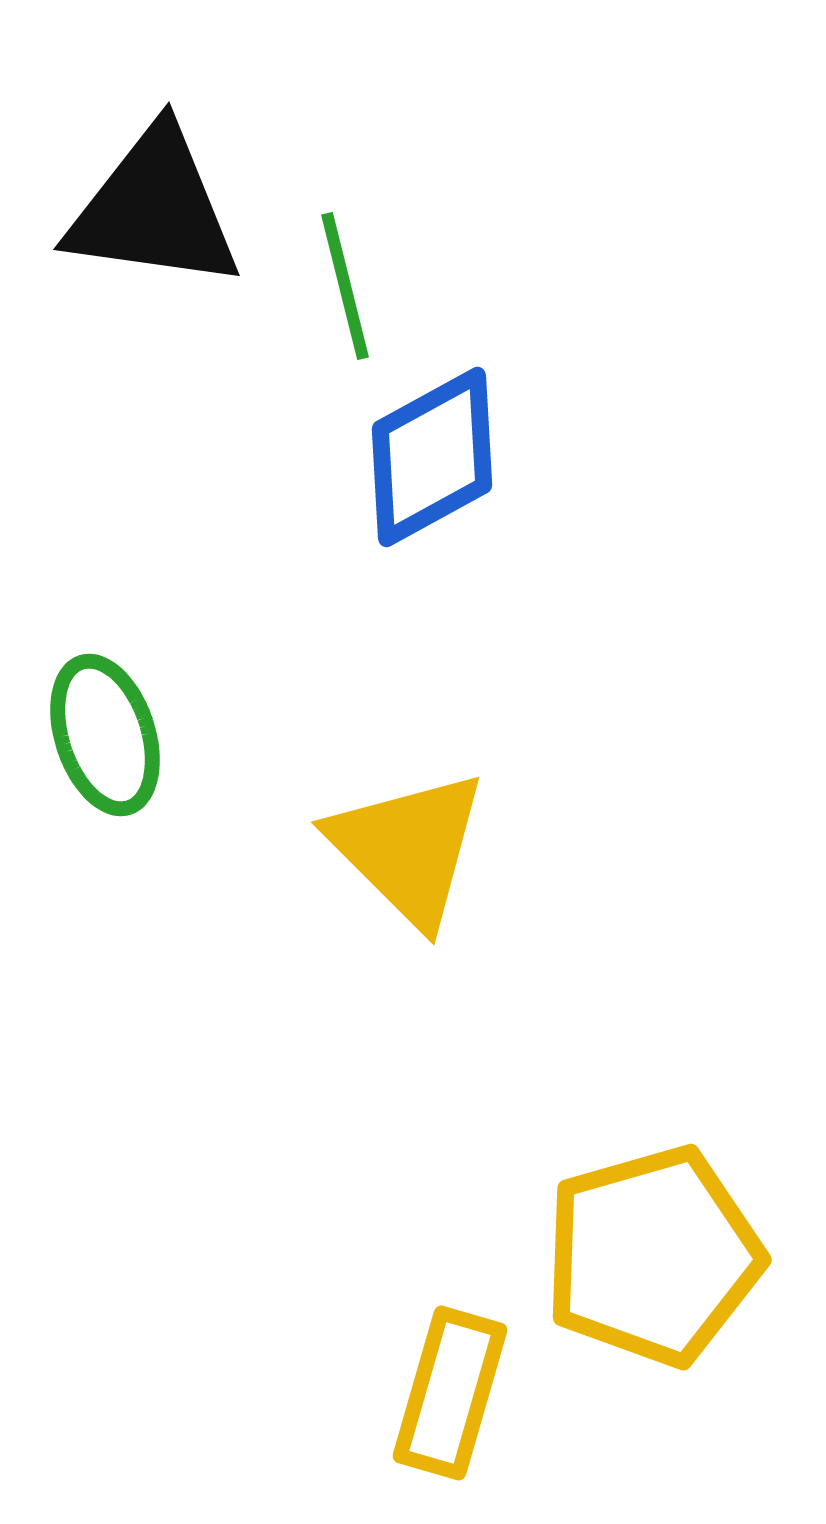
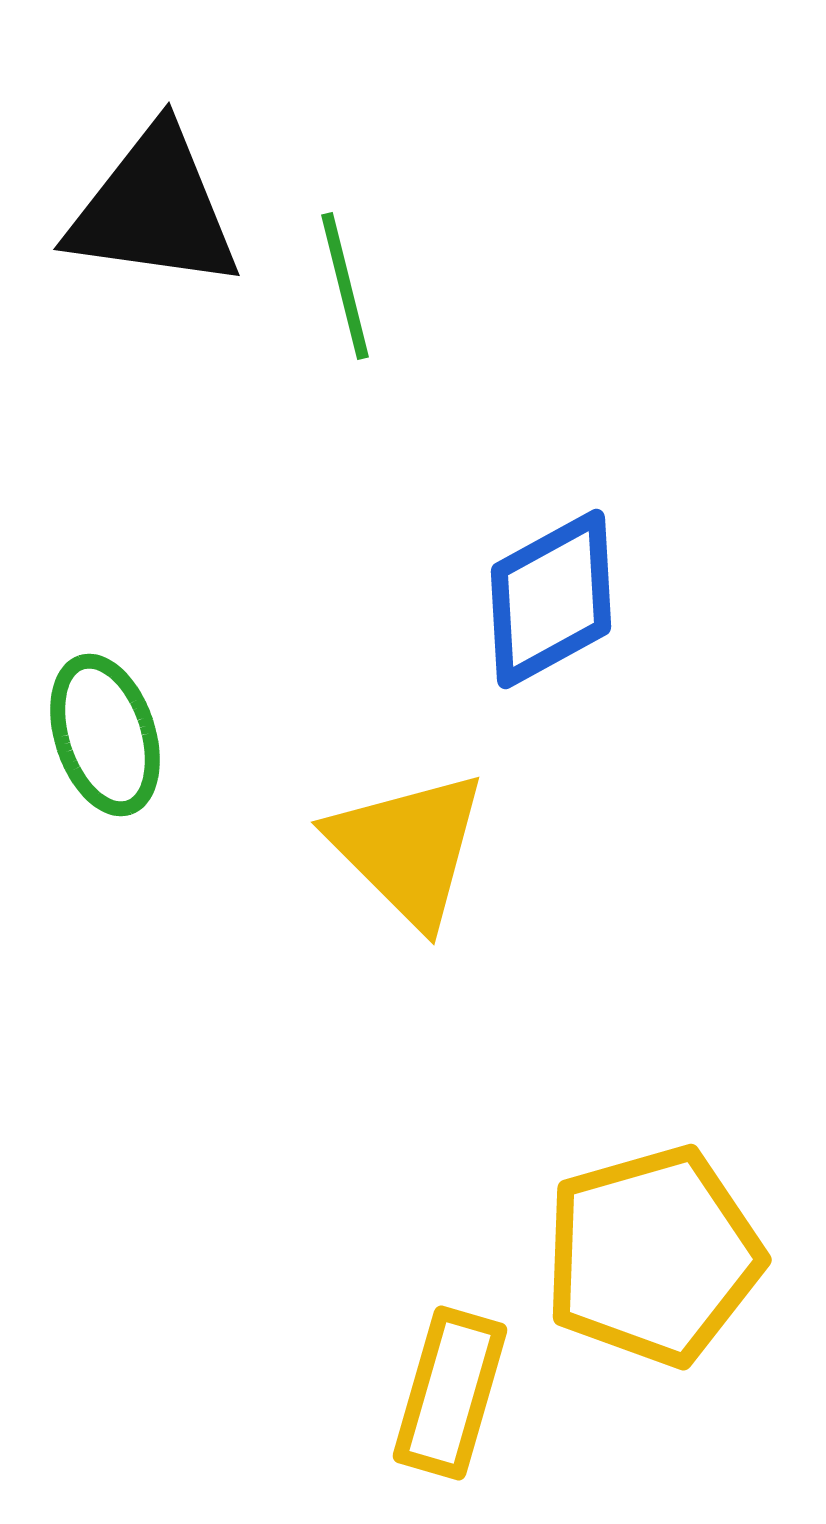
blue diamond: moved 119 px right, 142 px down
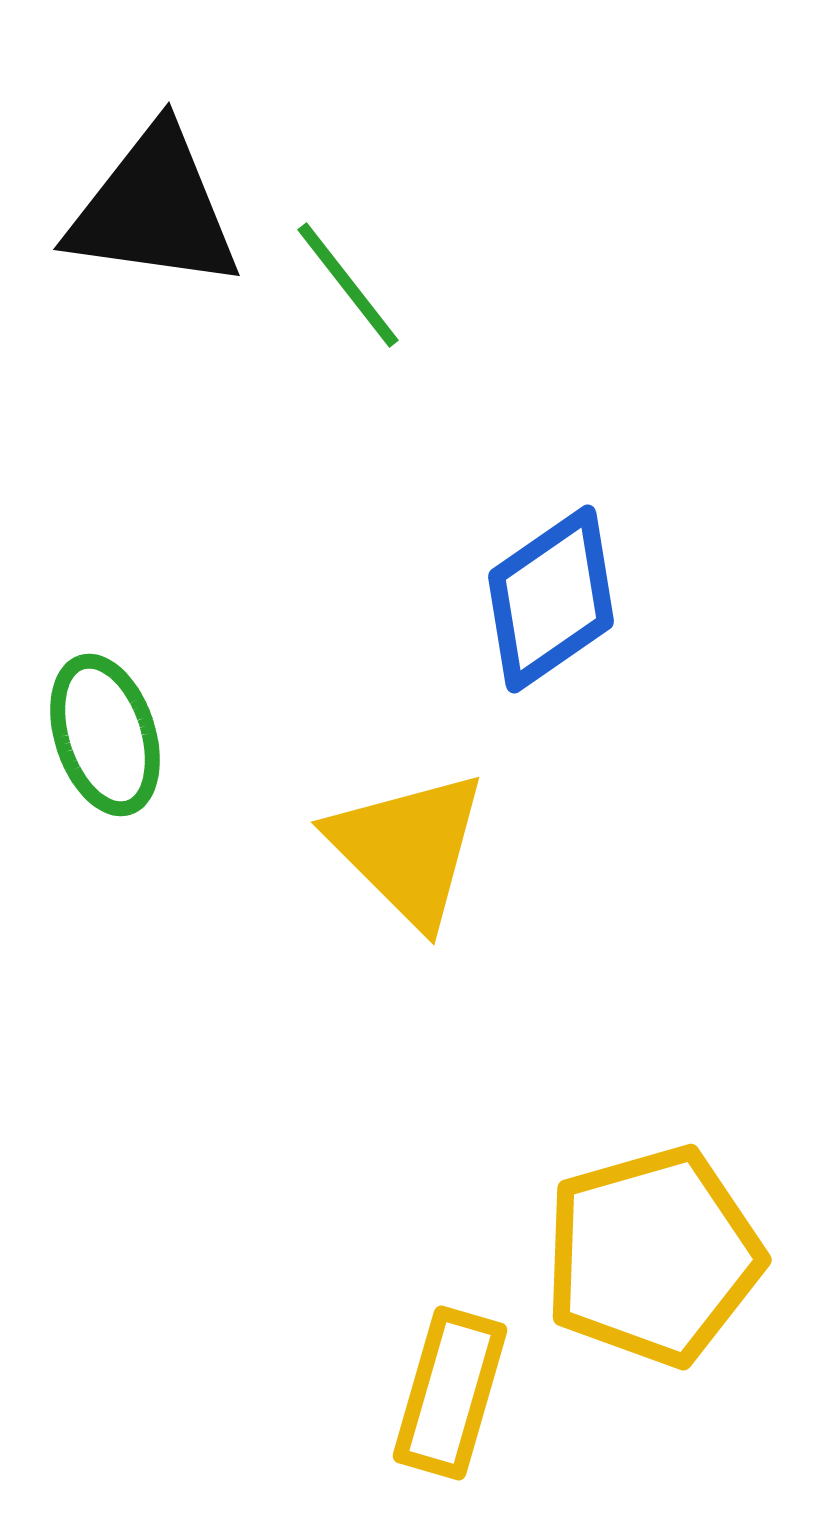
green line: moved 3 px right, 1 px up; rotated 24 degrees counterclockwise
blue diamond: rotated 6 degrees counterclockwise
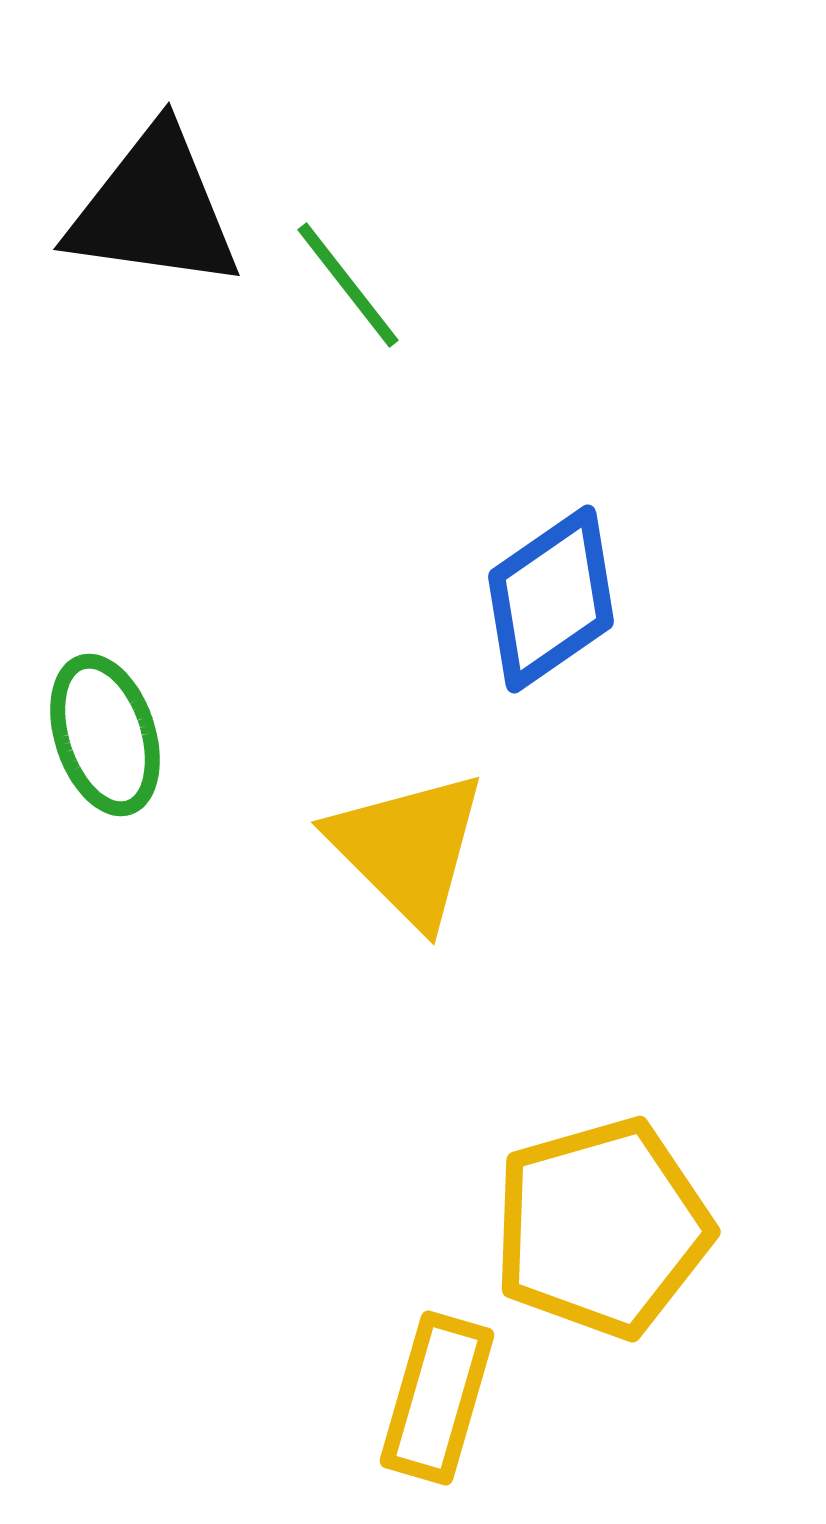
yellow pentagon: moved 51 px left, 28 px up
yellow rectangle: moved 13 px left, 5 px down
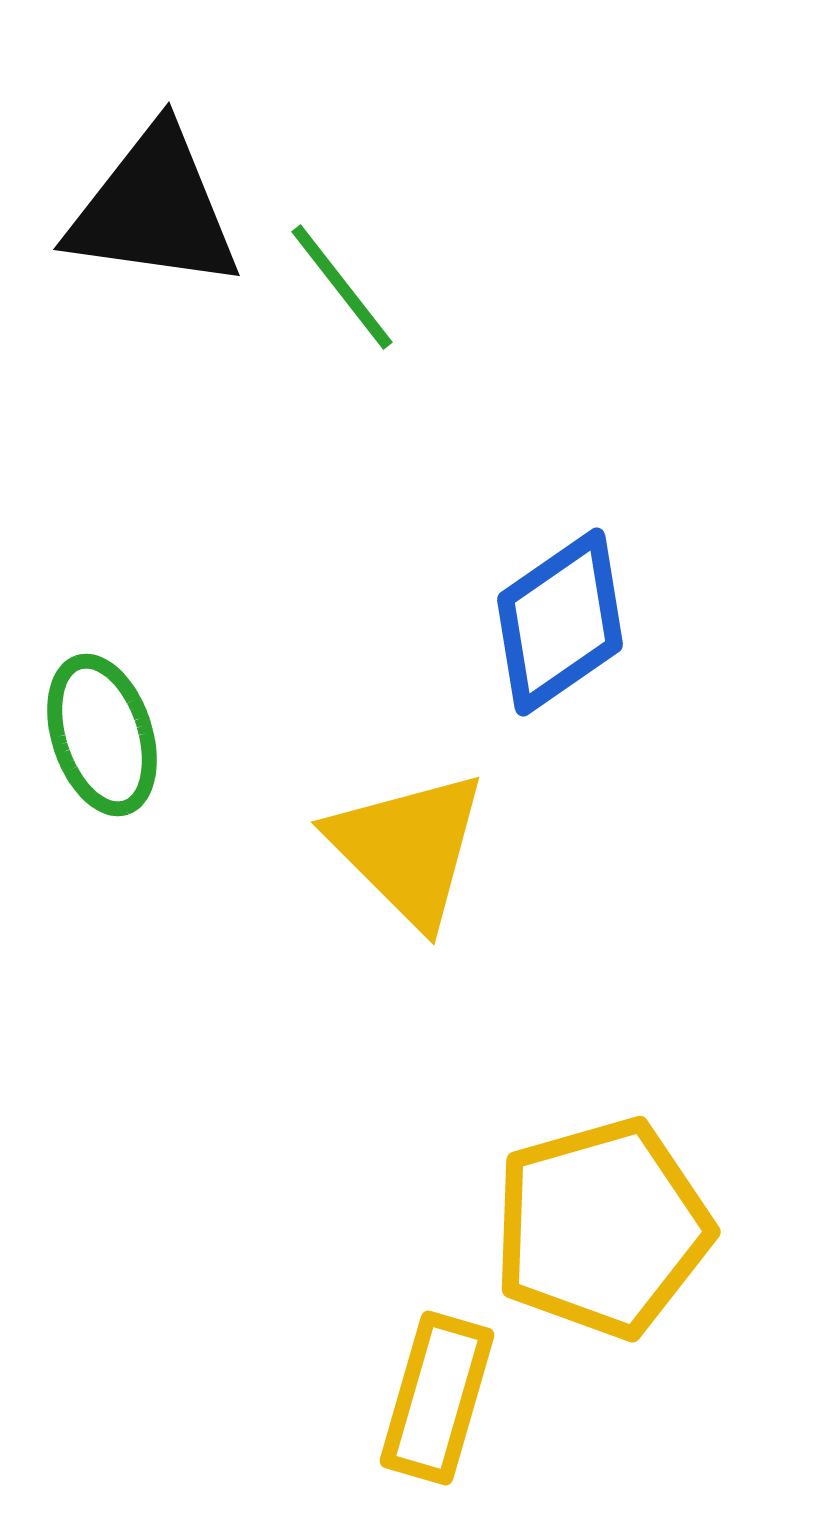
green line: moved 6 px left, 2 px down
blue diamond: moved 9 px right, 23 px down
green ellipse: moved 3 px left
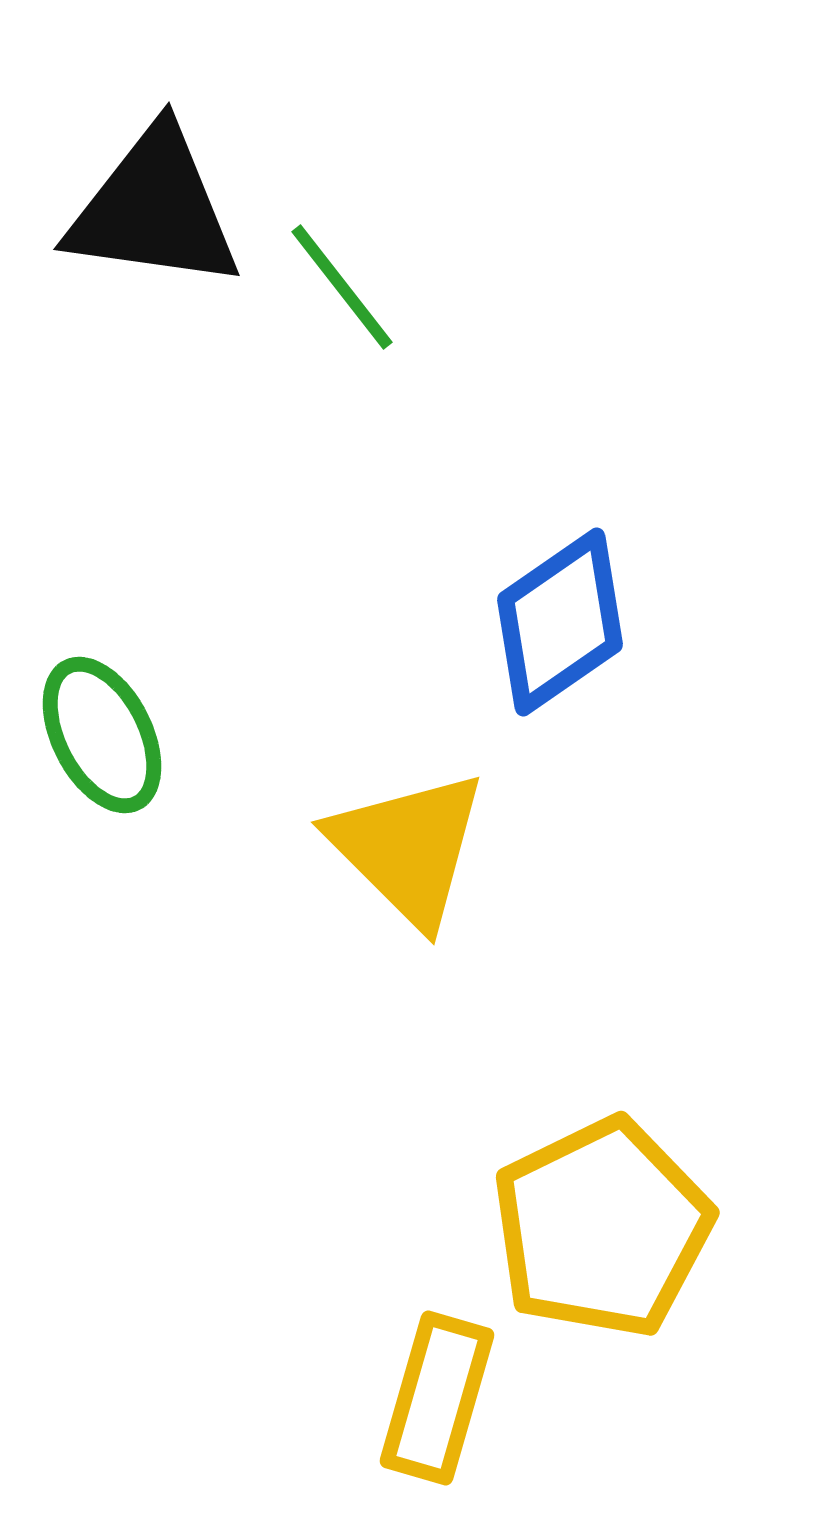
green ellipse: rotated 9 degrees counterclockwise
yellow pentagon: rotated 10 degrees counterclockwise
